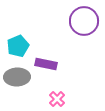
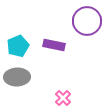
purple circle: moved 3 px right
purple rectangle: moved 8 px right, 19 px up
pink cross: moved 6 px right, 1 px up
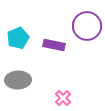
purple circle: moved 5 px down
cyan pentagon: moved 8 px up
gray ellipse: moved 1 px right, 3 px down
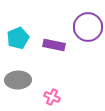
purple circle: moved 1 px right, 1 px down
pink cross: moved 11 px left, 1 px up; rotated 21 degrees counterclockwise
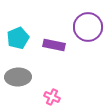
gray ellipse: moved 3 px up
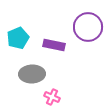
gray ellipse: moved 14 px right, 3 px up
